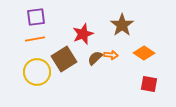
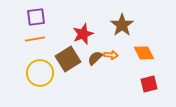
orange diamond: rotated 30 degrees clockwise
brown square: moved 4 px right
yellow circle: moved 3 px right, 1 px down
red square: rotated 24 degrees counterclockwise
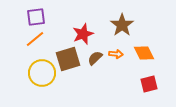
orange line: rotated 30 degrees counterclockwise
orange arrow: moved 5 px right, 1 px up
brown square: rotated 15 degrees clockwise
yellow circle: moved 2 px right
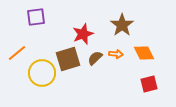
orange line: moved 18 px left, 14 px down
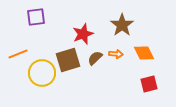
orange line: moved 1 px right, 1 px down; rotated 18 degrees clockwise
brown square: moved 1 px down
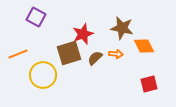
purple square: rotated 36 degrees clockwise
brown star: moved 3 px down; rotated 25 degrees counterclockwise
orange diamond: moved 7 px up
brown square: moved 1 px right, 7 px up
yellow circle: moved 1 px right, 2 px down
